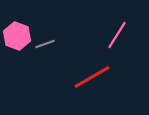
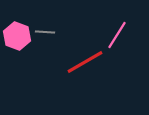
gray line: moved 12 px up; rotated 24 degrees clockwise
red line: moved 7 px left, 15 px up
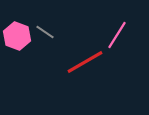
gray line: rotated 30 degrees clockwise
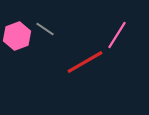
gray line: moved 3 px up
pink hexagon: rotated 20 degrees clockwise
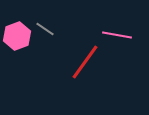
pink line: rotated 68 degrees clockwise
red line: rotated 24 degrees counterclockwise
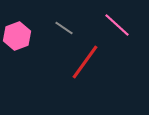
gray line: moved 19 px right, 1 px up
pink line: moved 10 px up; rotated 32 degrees clockwise
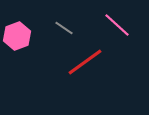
red line: rotated 18 degrees clockwise
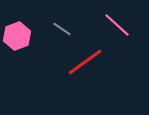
gray line: moved 2 px left, 1 px down
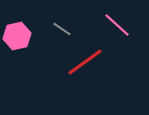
pink hexagon: rotated 8 degrees clockwise
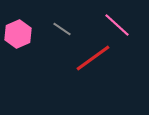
pink hexagon: moved 1 px right, 2 px up; rotated 12 degrees counterclockwise
red line: moved 8 px right, 4 px up
